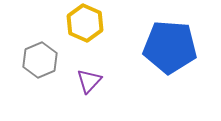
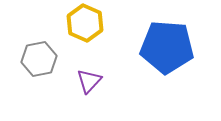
blue pentagon: moved 3 px left
gray hexagon: moved 1 px left, 1 px up; rotated 12 degrees clockwise
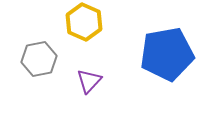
yellow hexagon: moved 1 px left, 1 px up
blue pentagon: moved 7 px down; rotated 14 degrees counterclockwise
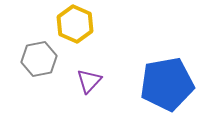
yellow hexagon: moved 9 px left, 2 px down
blue pentagon: moved 30 px down
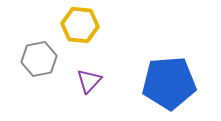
yellow hexagon: moved 5 px right, 1 px down; rotated 18 degrees counterclockwise
blue pentagon: moved 2 px right, 1 px up; rotated 6 degrees clockwise
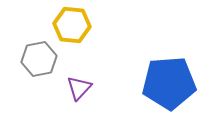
yellow hexagon: moved 8 px left
purple triangle: moved 10 px left, 7 px down
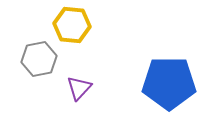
blue pentagon: rotated 4 degrees clockwise
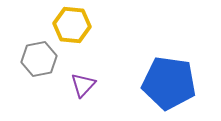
blue pentagon: rotated 8 degrees clockwise
purple triangle: moved 4 px right, 3 px up
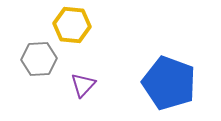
gray hexagon: rotated 8 degrees clockwise
blue pentagon: rotated 12 degrees clockwise
